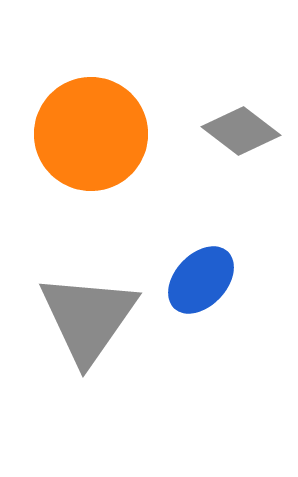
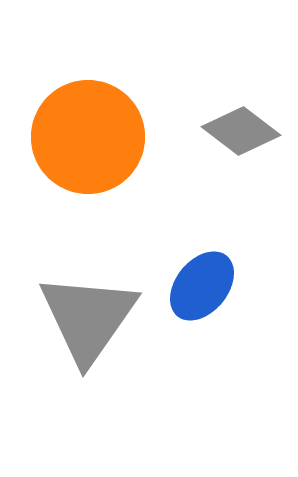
orange circle: moved 3 px left, 3 px down
blue ellipse: moved 1 px right, 6 px down; rotated 4 degrees counterclockwise
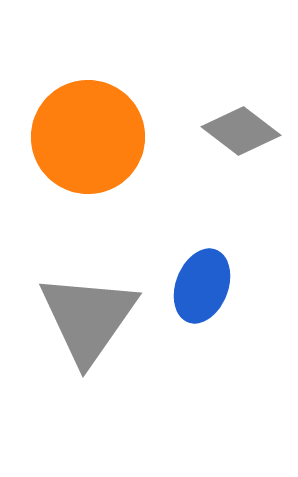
blue ellipse: rotated 18 degrees counterclockwise
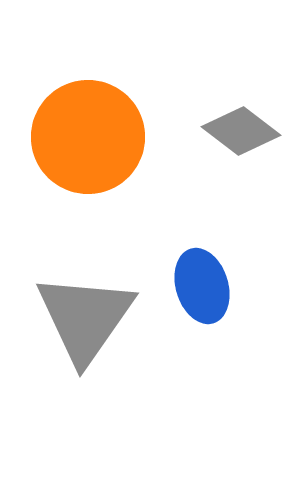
blue ellipse: rotated 38 degrees counterclockwise
gray triangle: moved 3 px left
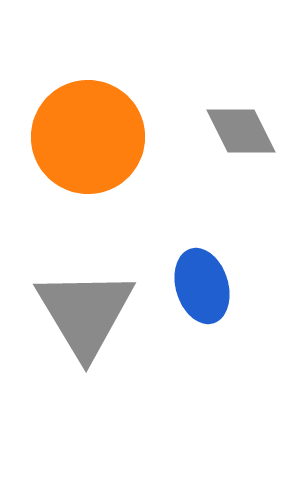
gray diamond: rotated 26 degrees clockwise
gray triangle: moved 5 px up; rotated 6 degrees counterclockwise
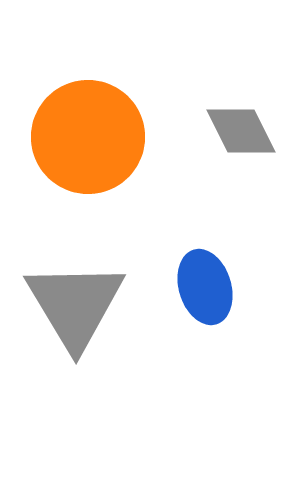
blue ellipse: moved 3 px right, 1 px down
gray triangle: moved 10 px left, 8 px up
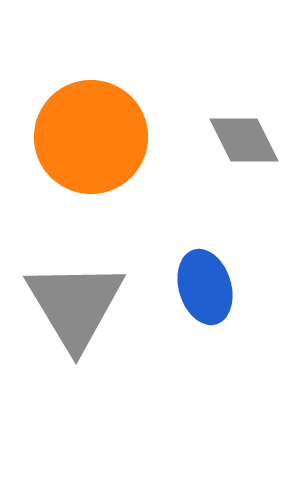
gray diamond: moved 3 px right, 9 px down
orange circle: moved 3 px right
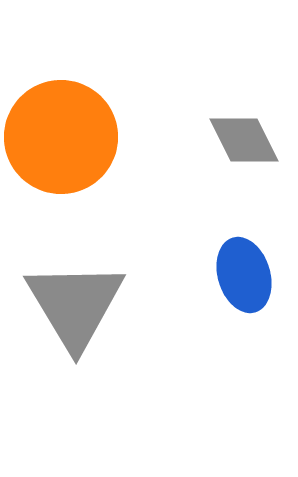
orange circle: moved 30 px left
blue ellipse: moved 39 px right, 12 px up
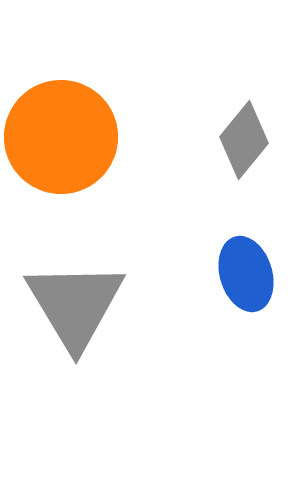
gray diamond: rotated 66 degrees clockwise
blue ellipse: moved 2 px right, 1 px up
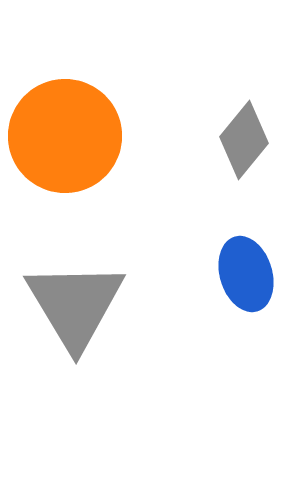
orange circle: moved 4 px right, 1 px up
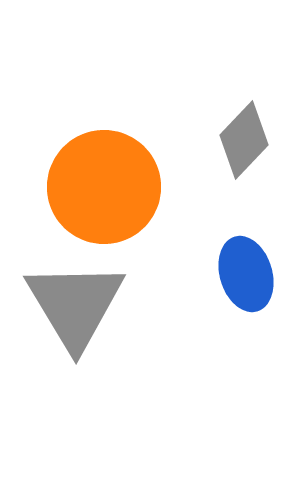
orange circle: moved 39 px right, 51 px down
gray diamond: rotated 4 degrees clockwise
